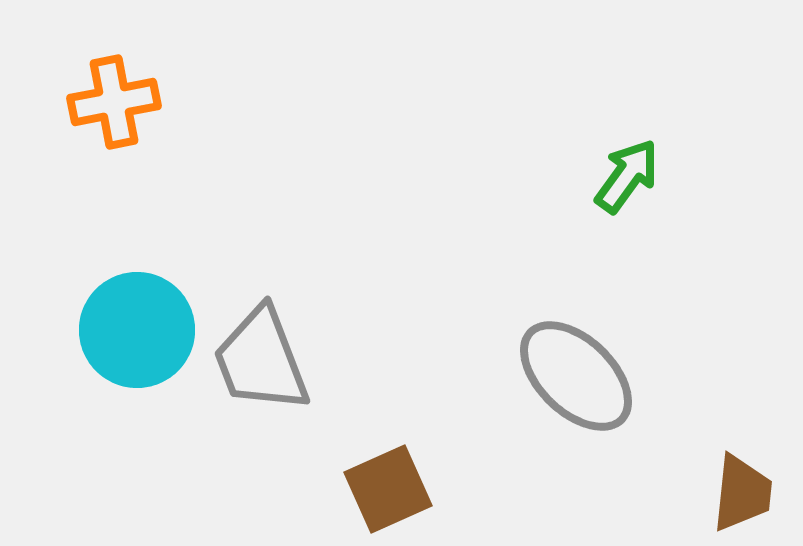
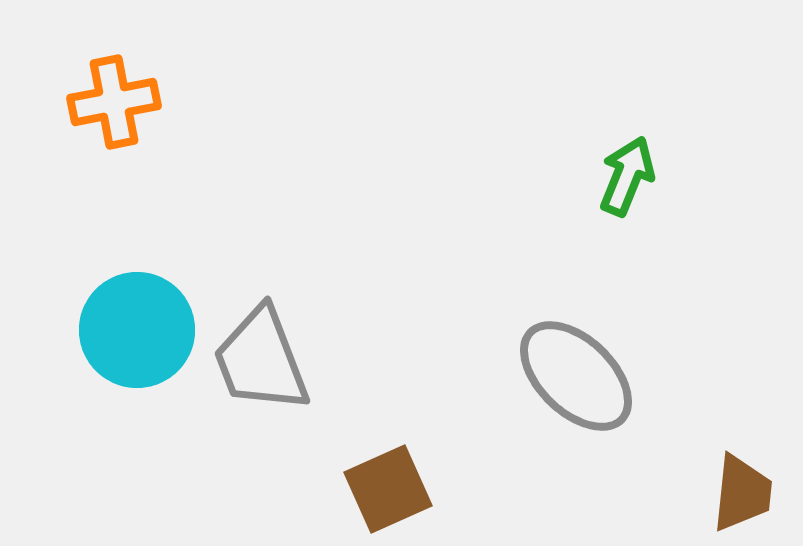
green arrow: rotated 14 degrees counterclockwise
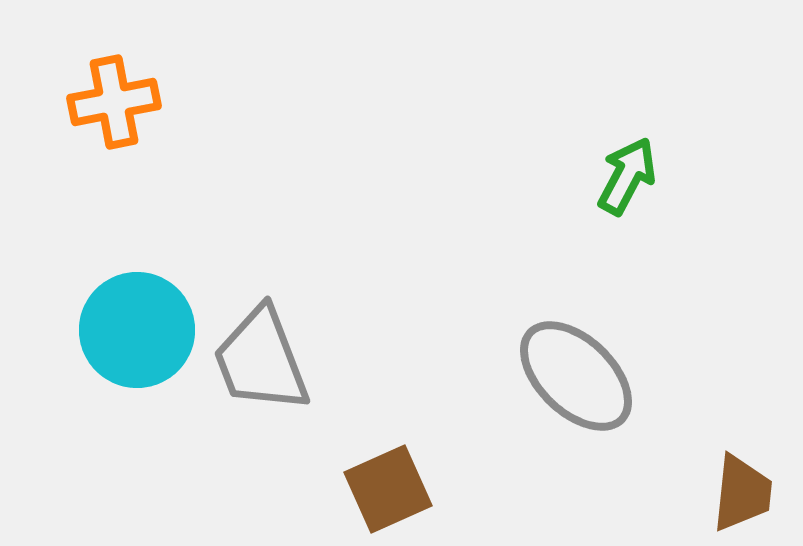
green arrow: rotated 6 degrees clockwise
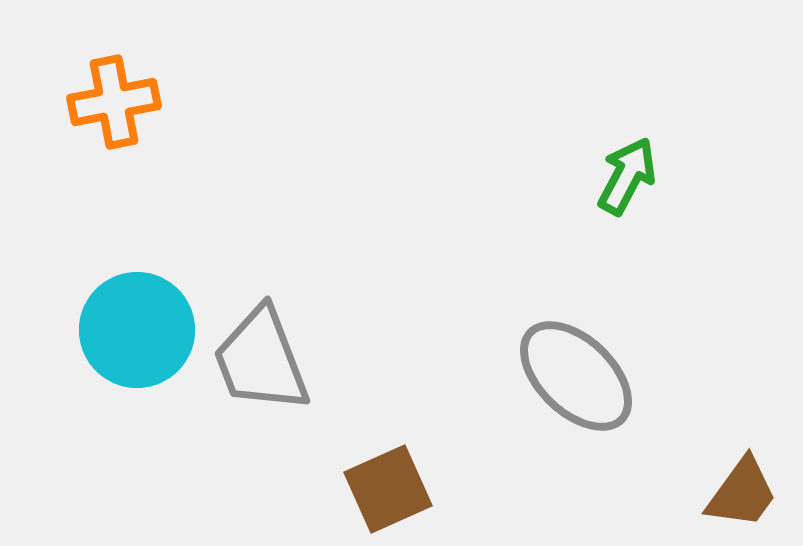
brown trapezoid: rotated 30 degrees clockwise
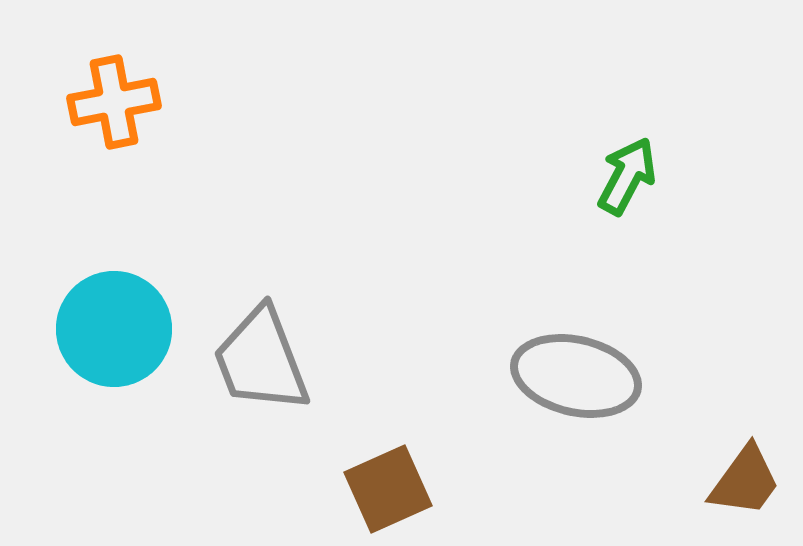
cyan circle: moved 23 px left, 1 px up
gray ellipse: rotated 31 degrees counterclockwise
brown trapezoid: moved 3 px right, 12 px up
